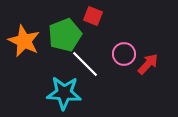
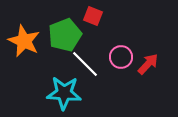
pink circle: moved 3 px left, 3 px down
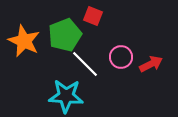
red arrow: moved 3 px right; rotated 20 degrees clockwise
cyan star: moved 2 px right, 3 px down
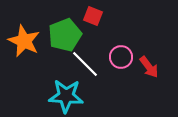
red arrow: moved 2 px left, 3 px down; rotated 80 degrees clockwise
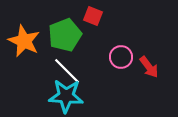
white line: moved 18 px left, 7 px down
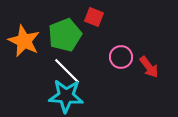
red square: moved 1 px right, 1 px down
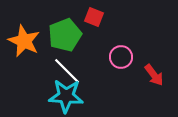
red arrow: moved 5 px right, 8 px down
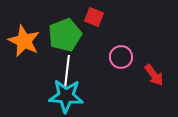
white line: rotated 52 degrees clockwise
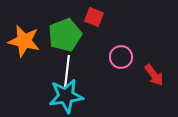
orange star: rotated 12 degrees counterclockwise
cyan star: rotated 12 degrees counterclockwise
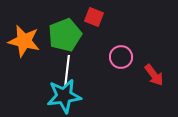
cyan star: moved 2 px left
